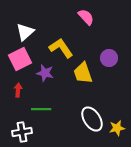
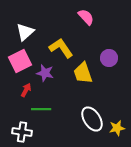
pink square: moved 2 px down
red arrow: moved 8 px right; rotated 24 degrees clockwise
white cross: rotated 18 degrees clockwise
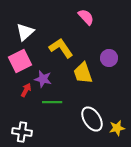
purple star: moved 2 px left, 6 px down
green line: moved 11 px right, 7 px up
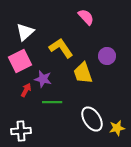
purple circle: moved 2 px left, 2 px up
white cross: moved 1 px left, 1 px up; rotated 12 degrees counterclockwise
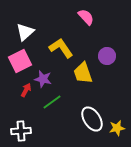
green line: rotated 36 degrees counterclockwise
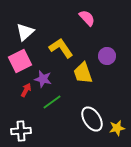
pink semicircle: moved 1 px right, 1 px down
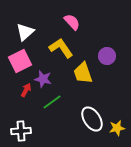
pink semicircle: moved 15 px left, 4 px down
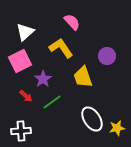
yellow trapezoid: moved 4 px down
purple star: rotated 24 degrees clockwise
red arrow: moved 6 px down; rotated 104 degrees clockwise
